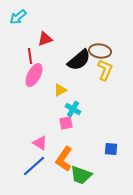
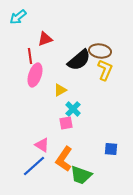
pink ellipse: moved 1 px right; rotated 10 degrees counterclockwise
cyan cross: rotated 14 degrees clockwise
pink triangle: moved 2 px right, 2 px down
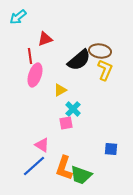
orange L-shape: moved 9 px down; rotated 15 degrees counterclockwise
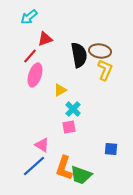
cyan arrow: moved 11 px right
red line: rotated 49 degrees clockwise
black semicircle: moved 5 px up; rotated 60 degrees counterclockwise
pink square: moved 3 px right, 4 px down
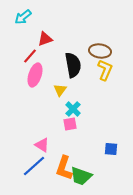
cyan arrow: moved 6 px left
black semicircle: moved 6 px left, 10 px down
yellow triangle: rotated 24 degrees counterclockwise
pink square: moved 1 px right, 3 px up
green trapezoid: moved 1 px down
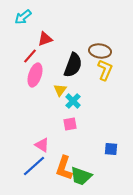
black semicircle: rotated 30 degrees clockwise
cyan cross: moved 8 px up
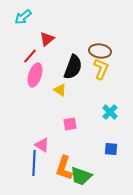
red triangle: moved 2 px right; rotated 21 degrees counterclockwise
black semicircle: moved 2 px down
yellow L-shape: moved 4 px left, 1 px up
yellow triangle: rotated 32 degrees counterclockwise
cyan cross: moved 37 px right, 11 px down
blue line: moved 3 px up; rotated 45 degrees counterclockwise
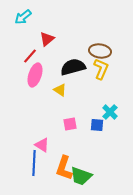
black semicircle: rotated 125 degrees counterclockwise
blue square: moved 14 px left, 24 px up
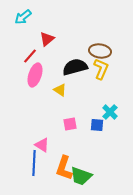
black semicircle: moved 2 px right
